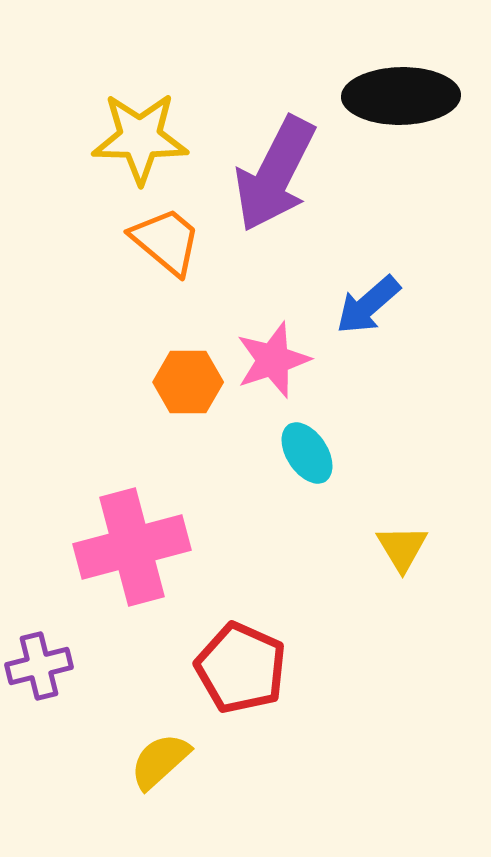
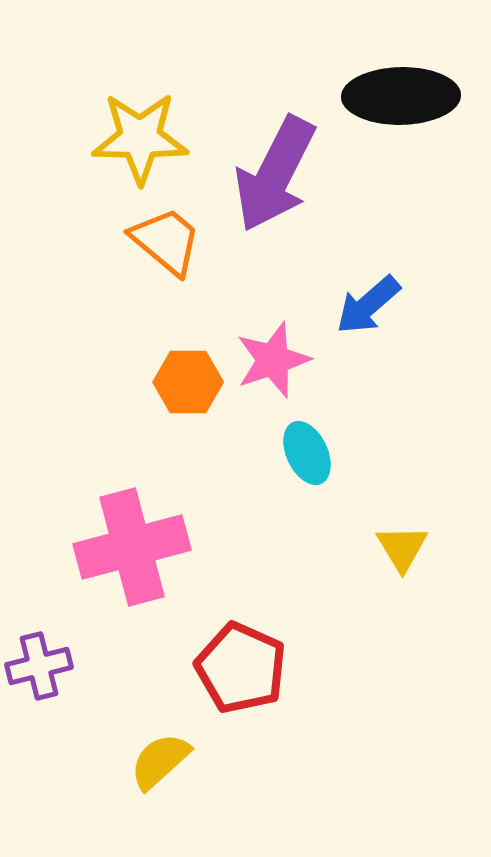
cyan ellipse: rotated 8 degrees clockwise
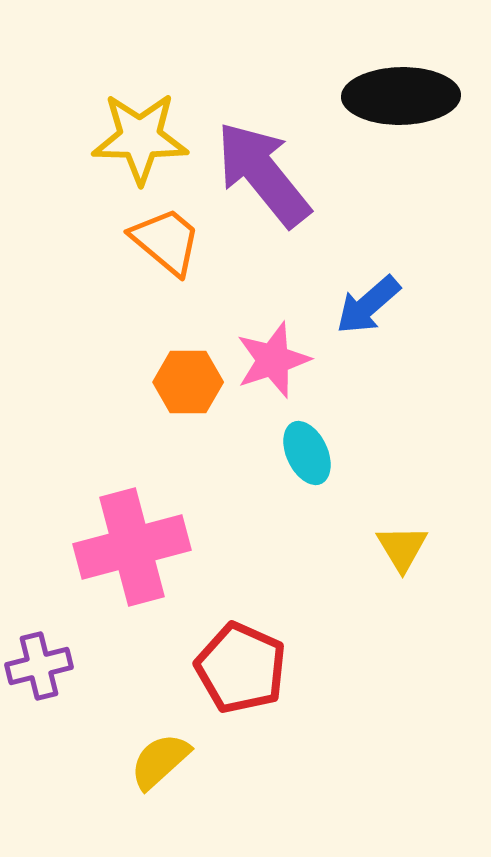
purple arrow: moved 12 px left; rotated 114 degrees clockwise
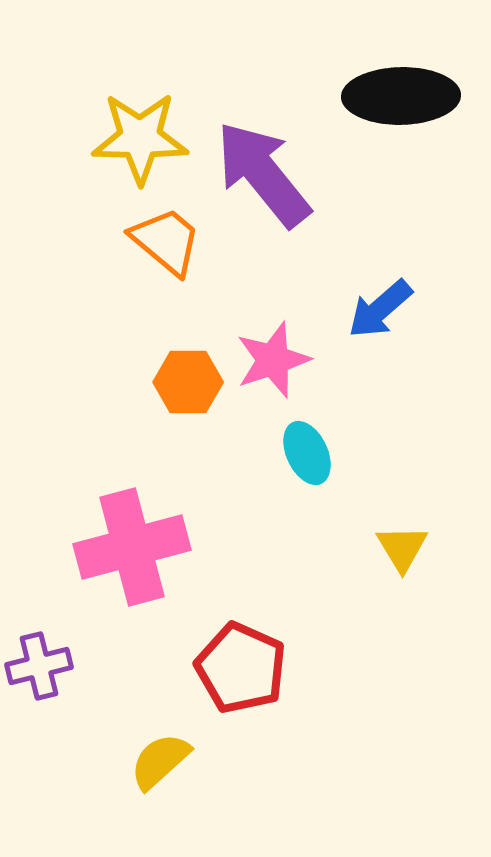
blue arrow: moved 12 px right, 4 px down
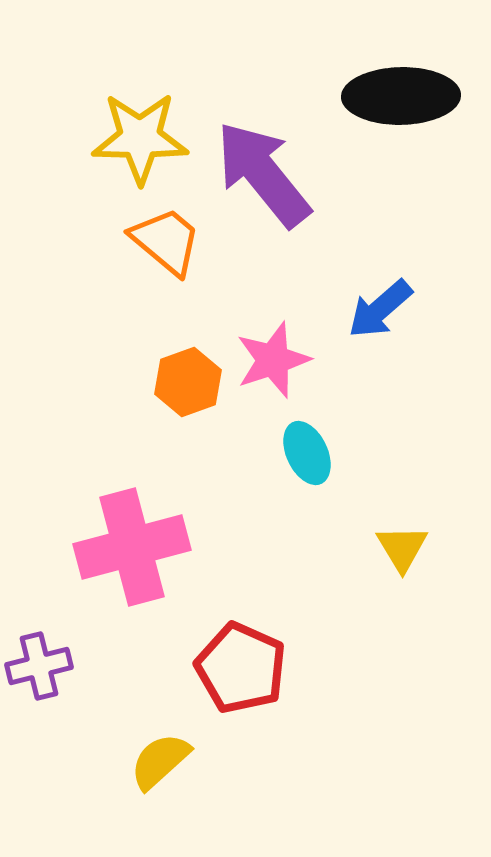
orange hexagon: rotated 20 degrees counterclockwise
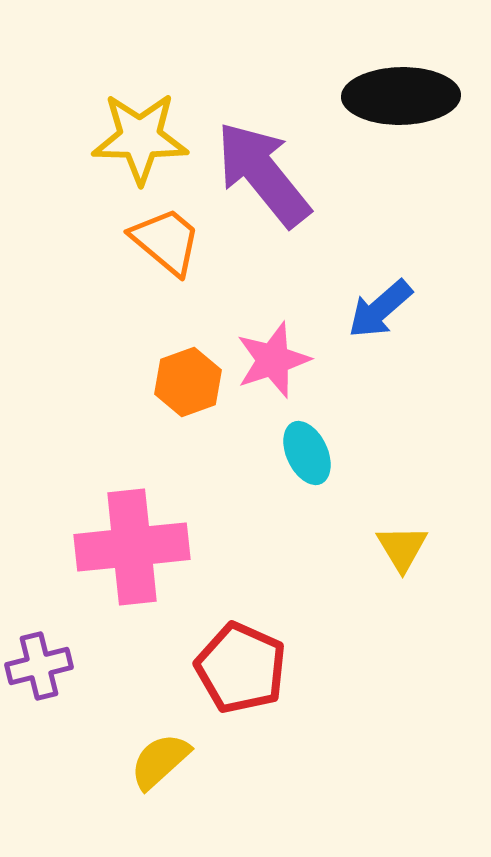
pink cross: rotated 9 degrees clockwise
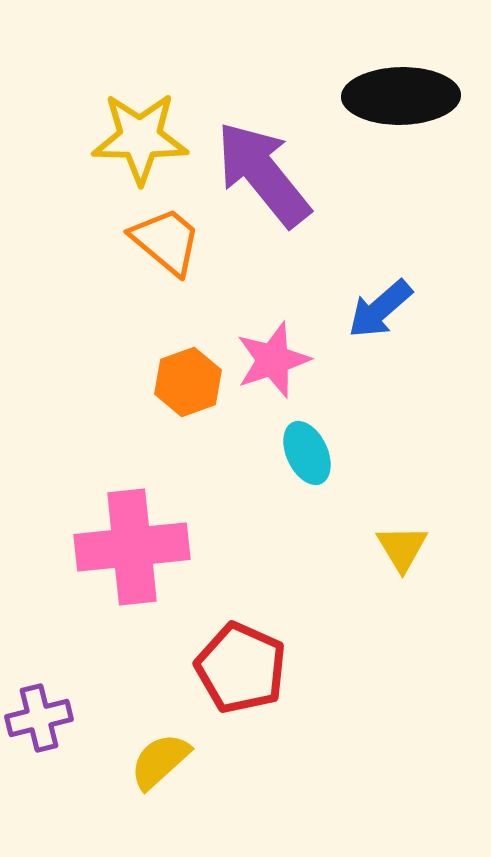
purple cross: moved 52 px down
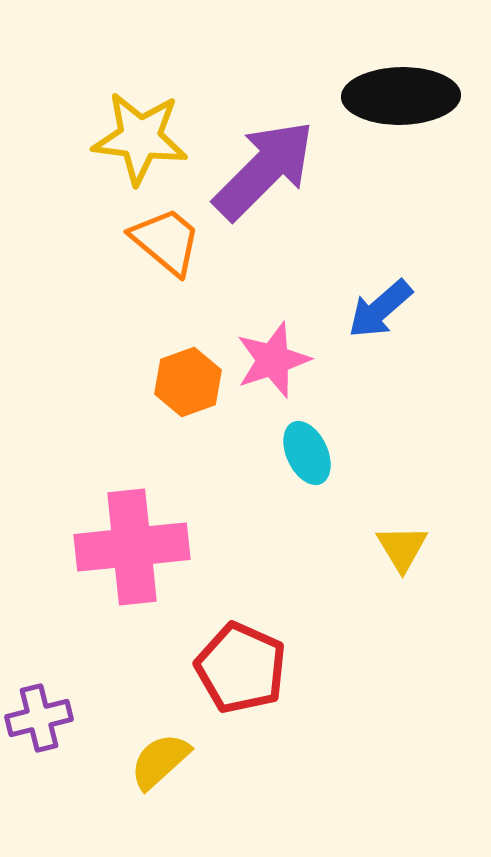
yellow star: rotated 6 degrees clockwise
purple arrow: moved 1 px right, 4 px up; rotated 84 degrees clockwise
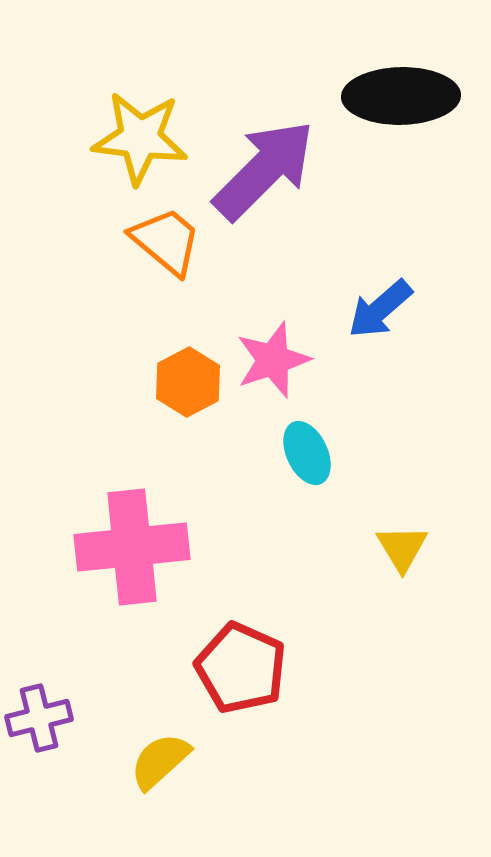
orange hexagon: rotated 8 degrees counterclockwise
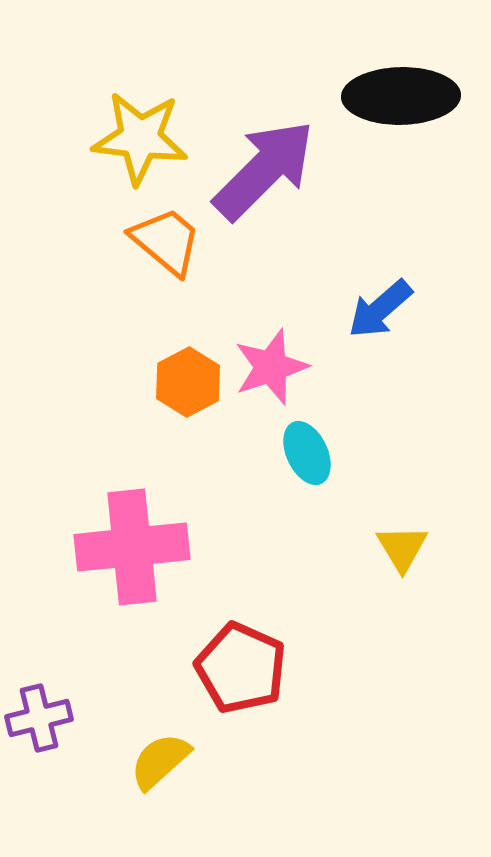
pink star: moved 2 px left, 7 px down
